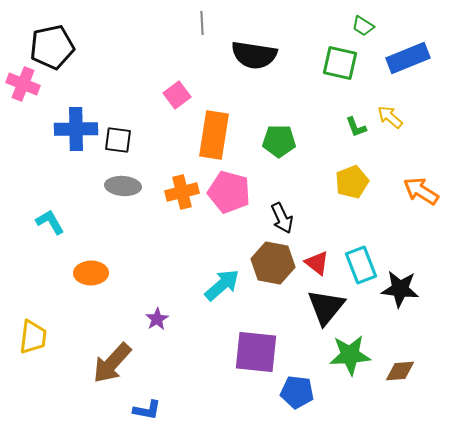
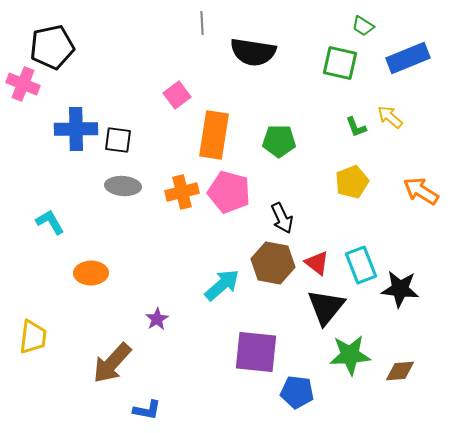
black semicircle: moved 1 px left, 3 px up
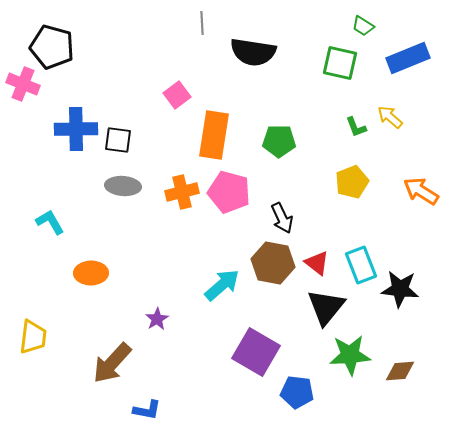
black pentagon: rotated 27 degrees clockwise
purple square: rotated 24 degrees clockwise
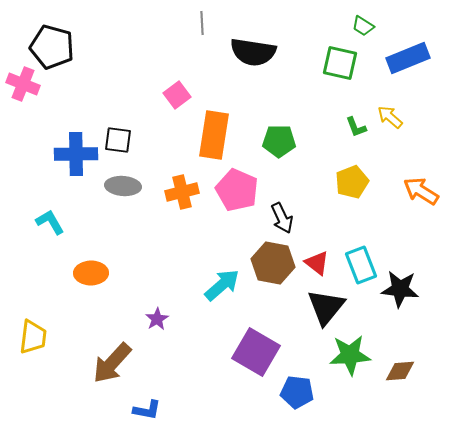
blue cross: moved 25 px down
pink pentagon: moved 8 px right, 2 px up; rotated 9 degrees clockwise
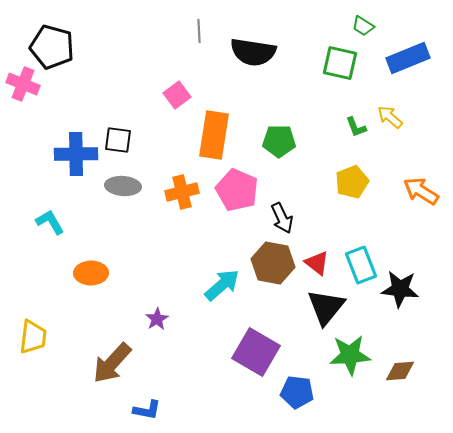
gray line: moved 3 px left, 8 px down
